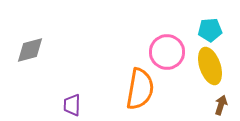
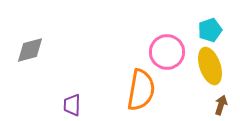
cyan pentagon: rotated 15 degrees counterclockwise
orange semicircle: moved 1 px right, 1 px down
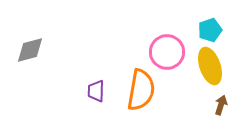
purple trapezoid: moved 24 px right, 14 px up
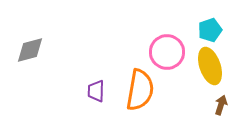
orange semicircle: moved 1 px left
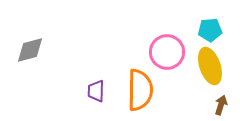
cyan pentagon: rotated 15 degrees clockwise
orange semicircle: rotated 9 degrees counterclockwise
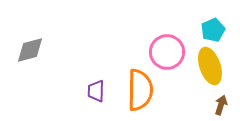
cyan pentagon: moved 3 px right; rotated 20 degrees counterclockwise
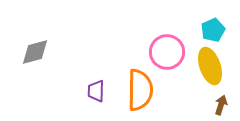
gray diamond: moved 5 px right, 2 px down
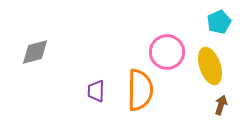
cyan pentagon: moved 6 px right, 8 px up
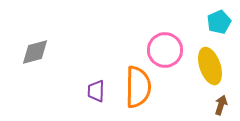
pink circle: moved 2 px left, 2 px up
orange semicircle: moved 2 px left, 3 px up
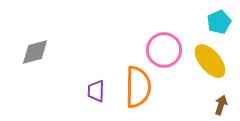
pink circle: moved 1 px left
yellow ellipse: moved 5 px up; rotated 21 degrees counterclockwise
